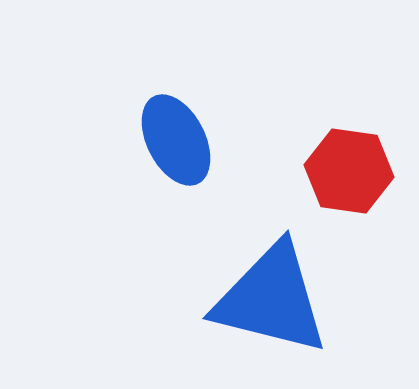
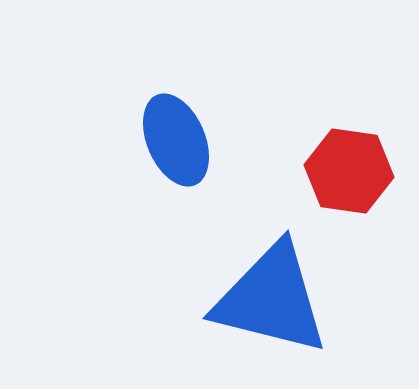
blue ellipse: rotated 4 degrees clockwise
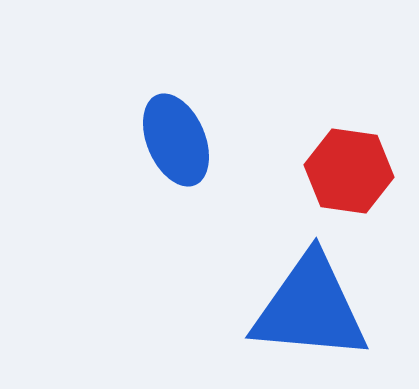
blue triangle: moved 39 px right, 9 px down; rotated 9 degrees counterclockwise
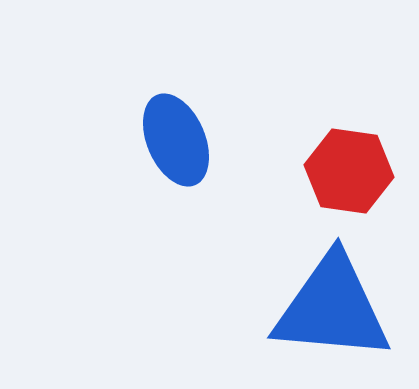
blue triangle: moved 22 px right
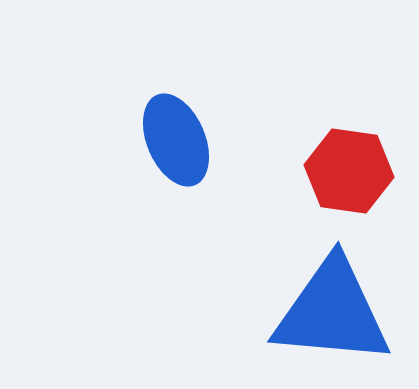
blue triangle: moved 4 px down
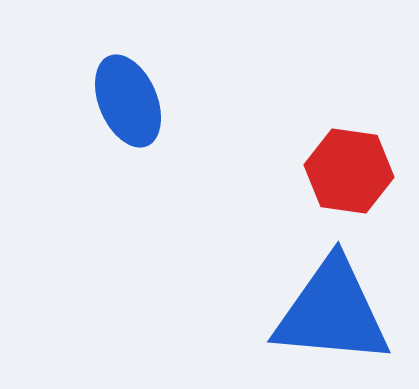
blue ellipse: moved 48 px left, 39 px up
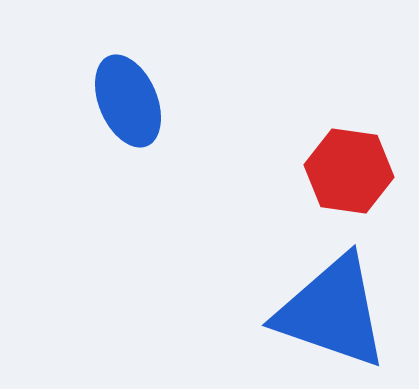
blue triangle: rotated 14 degrees clockwise
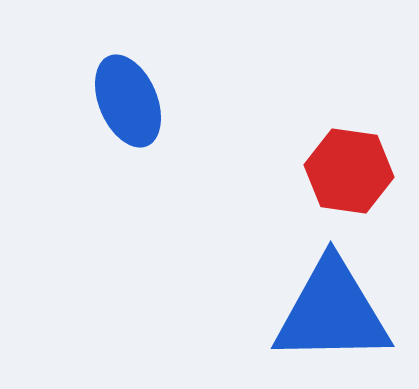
blue triangle: rotated 20 degrees counterclockwise
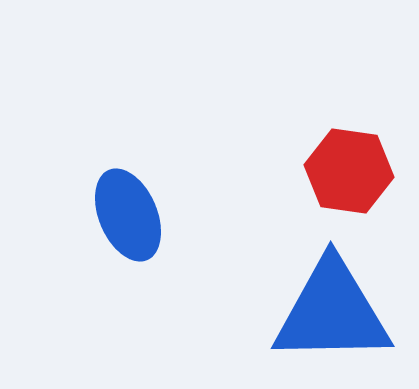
blue ellipse: moved 114 px down
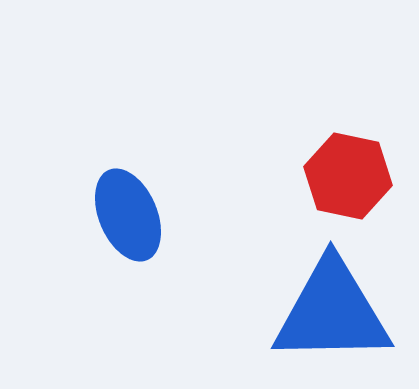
red hexagon: moved 1 px left, 5 px down; rotated 4 degrees clockwise
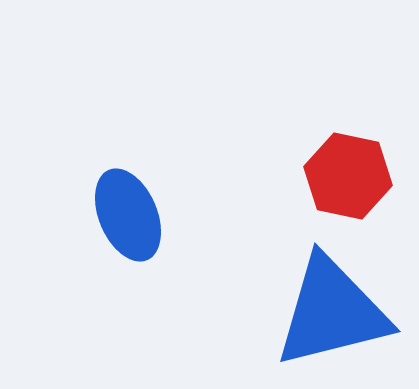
blue triangle: rotated 13 degrees counterclockwise
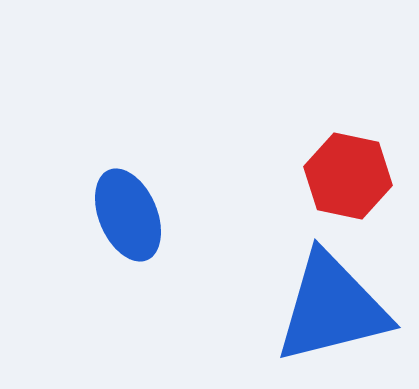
blue triangle: moved 4 px up
